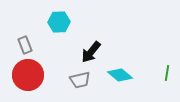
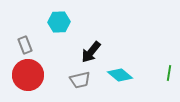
green line: moved 2 px right
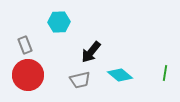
green line: moved 4 px left
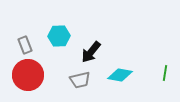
cyan hexagon: moved 14 px down
cyan diamond: rotated 30 degrees counterclockwise
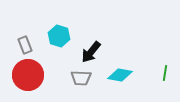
cyan hexagon: rotated 20 degrees clockwise
gray trapezoid: moved 1 px right, 2 px up; rotated 15 degrees clockwise
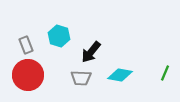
gray rectangle: moved 1 px right
green line: rotated 14 degrees clockwise
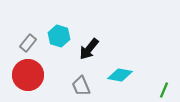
gray rectangle: moved 2 px right, 2 px up; rotated 60 degrees clockwise
black arrow: moved 2 px left, 3 px up
green line: moved 1 px left, 17 px down
gray trapezoid: moved 8 px down; rotated 65 degrees clockwise
